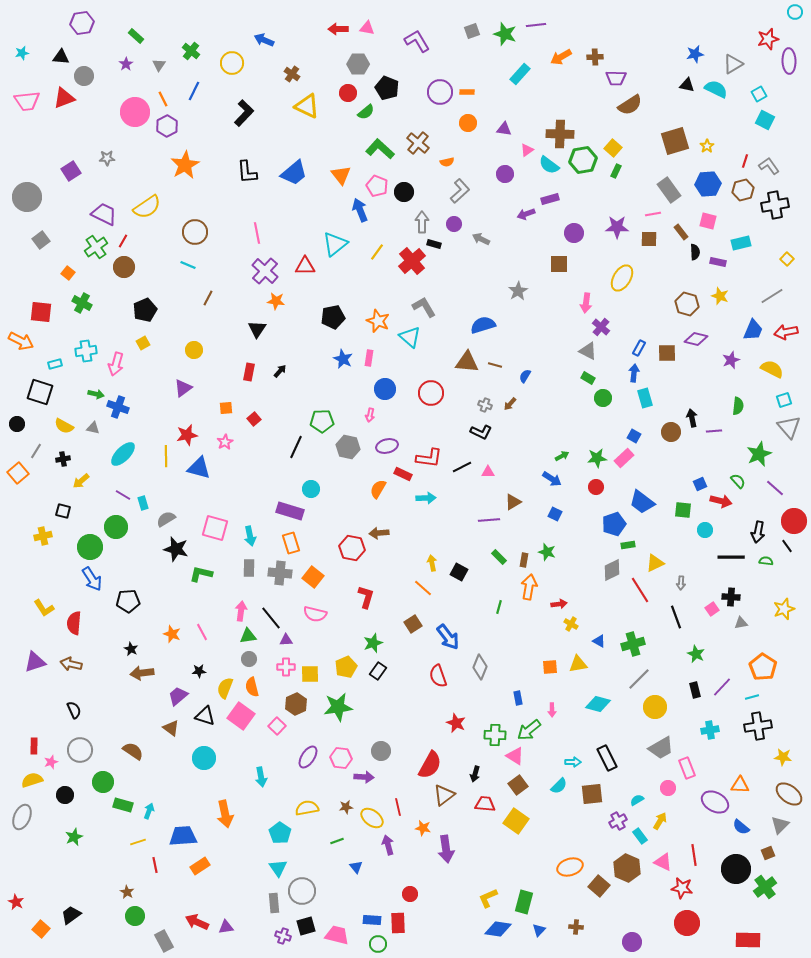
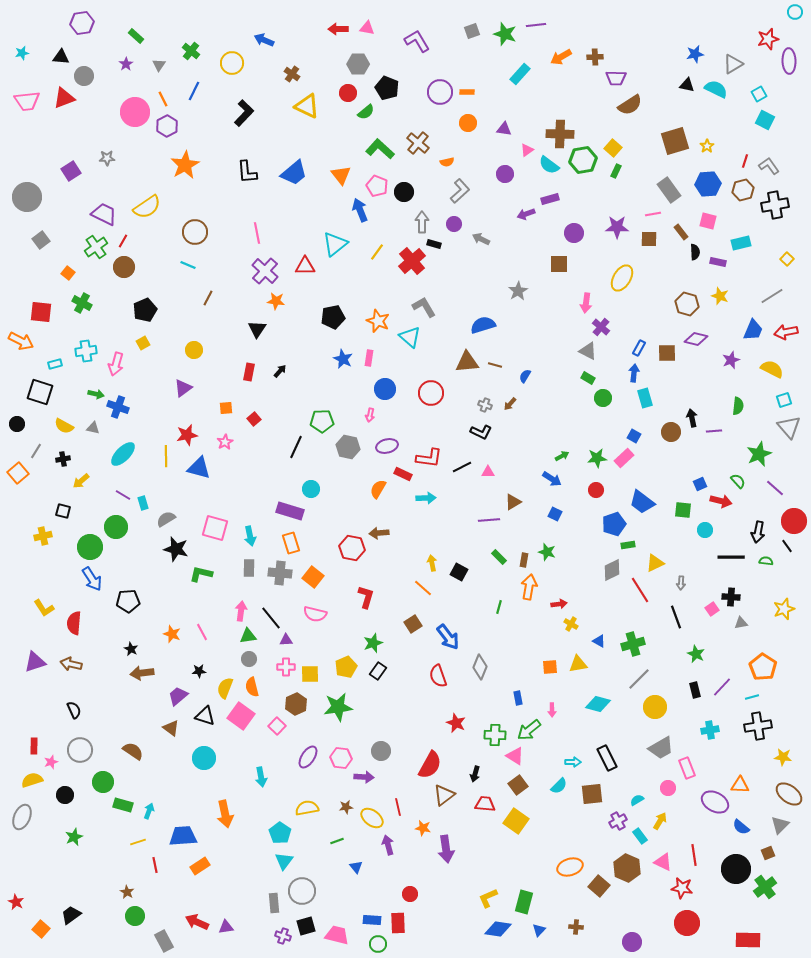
brown triangle at (467, 362): rotated 10 degrees counterclockwise
red circle at (596, 487): moved 3 px down
cyan triangle at (278, 868): moved 6 px right, 7 px up; rotated 12 degrees clockwise
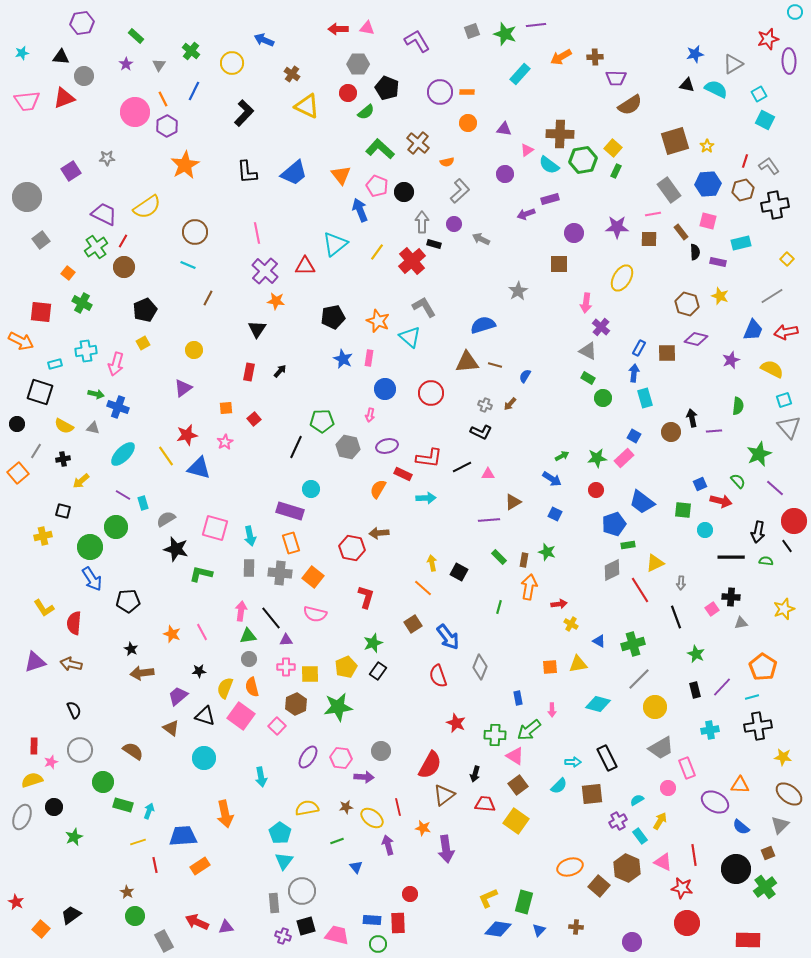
yellow line at (166, 456): rotated 35 degrees counterclockwise
pink triangle at (488, 472): moved 2 px down
black circle at (65, 795): moved 11 px left, 12 px down
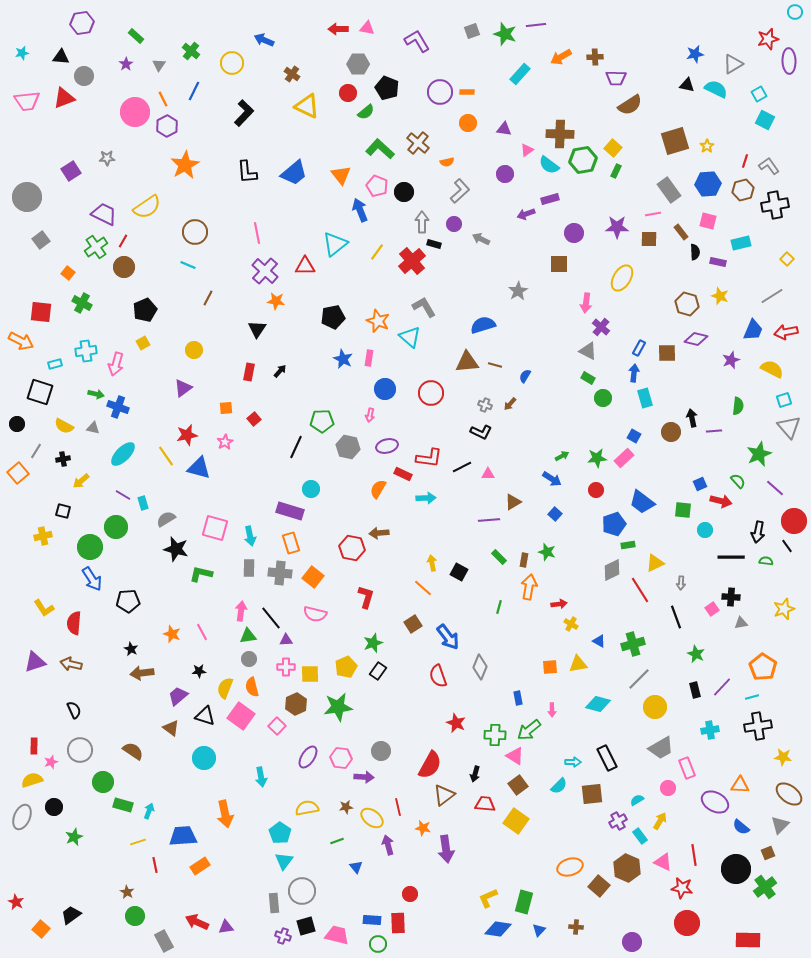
blue square at (555, 514): rotated 16 degrees clockwise
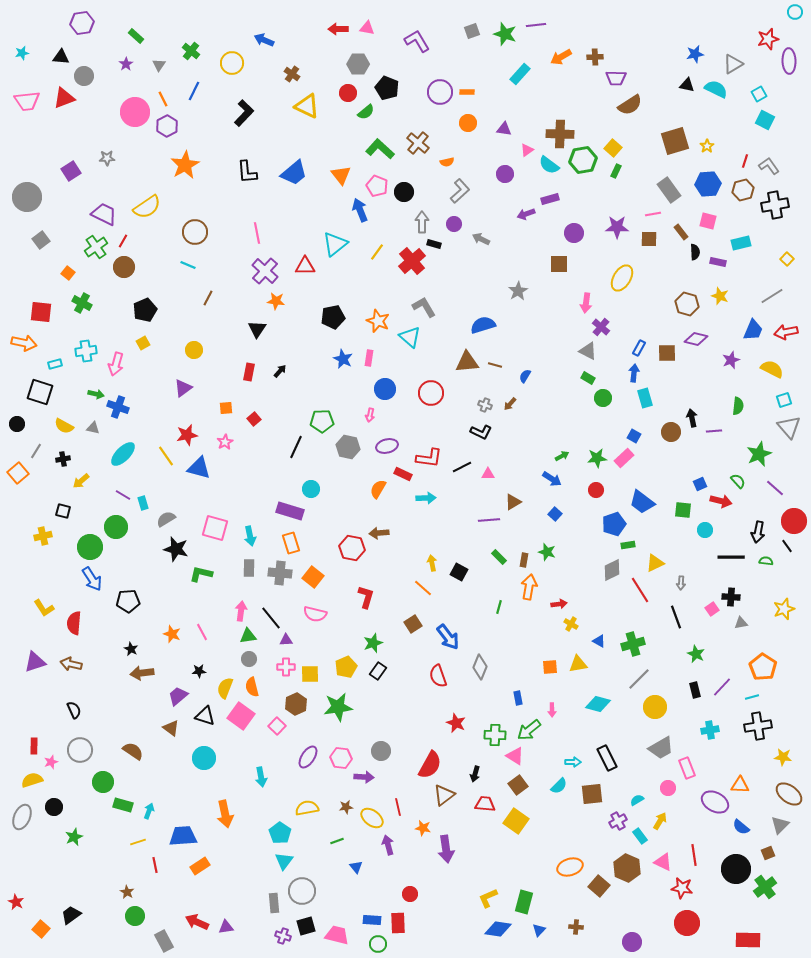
orange arrow at (21, 341): moved 3 px right, 2 px down; rotated 15 degrees counterclockwise
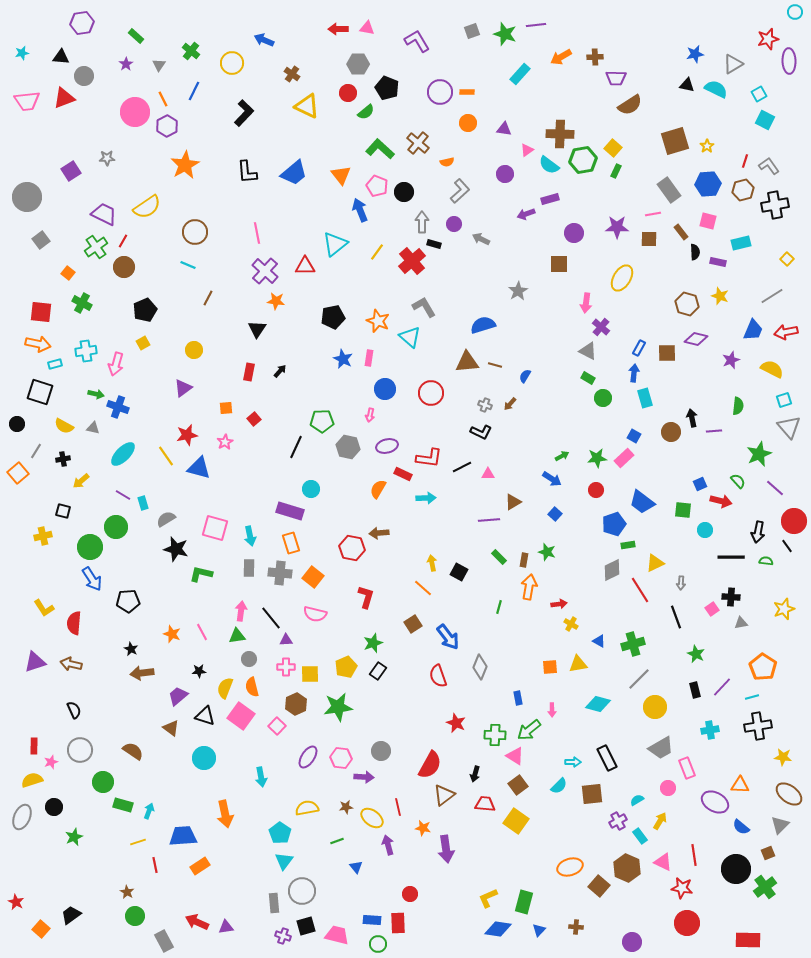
orange arrow at (24, 343): moved 14 px right, 1 px down
green triangle at (248, 636): moved 11 px left
